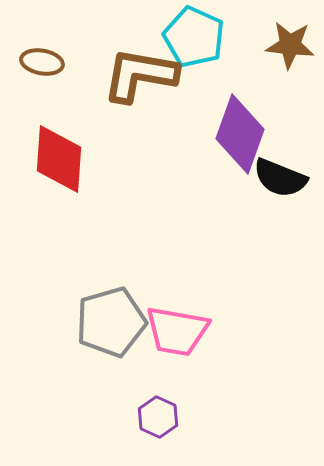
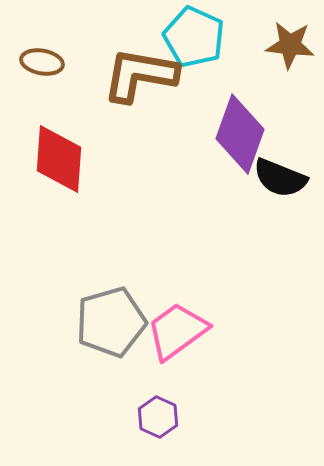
pink trapezoid: rotated 134 degrees clockwise
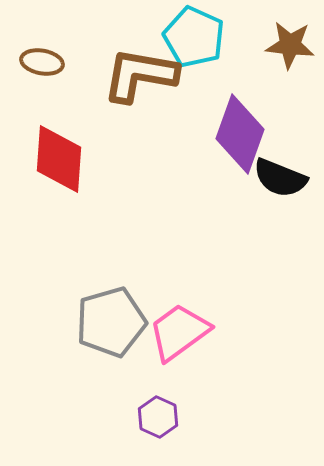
pink trapezoid: moved 2 px right, 1 px down
